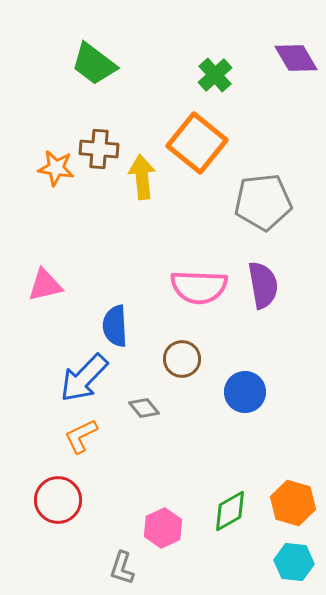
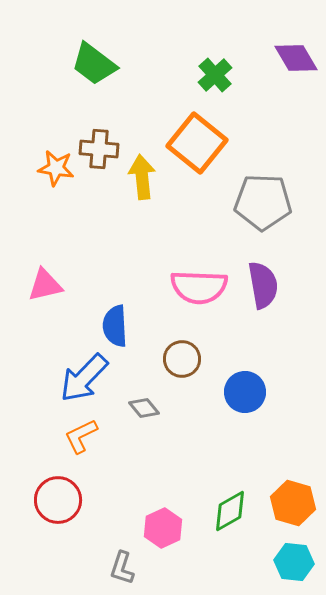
gray pentagon: rotated 8 degrees clockwise
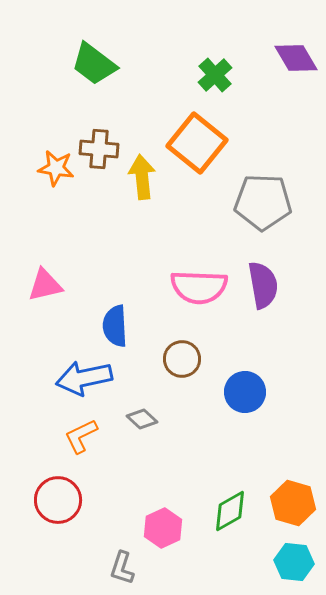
blue arrow: rotated 34 degrees clockwise
gray diamond: moved 2 px left, 11 px down; rotated 8 degrees counterclockwise
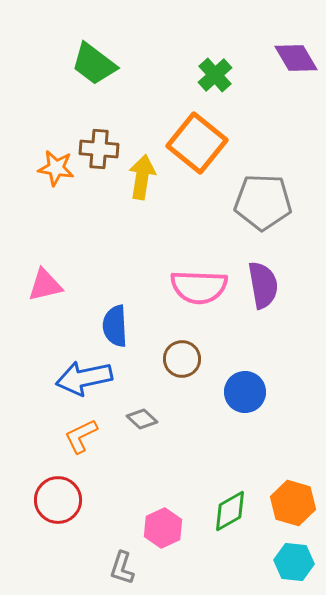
yellow arrow: rotated 15 degrees clockwise
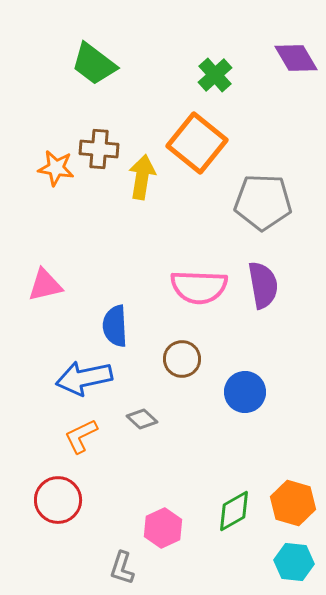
green diamond: moved 4 px right
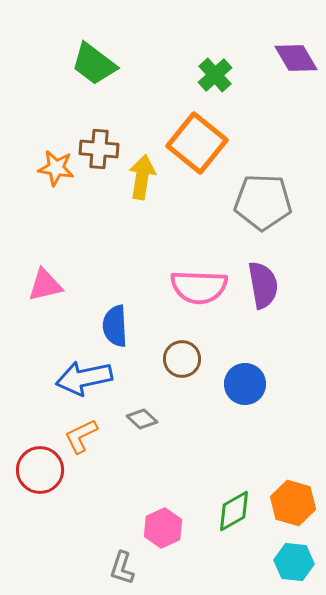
blue circle: moved 8 px up
red circle: moved 18 px left, 30 px up
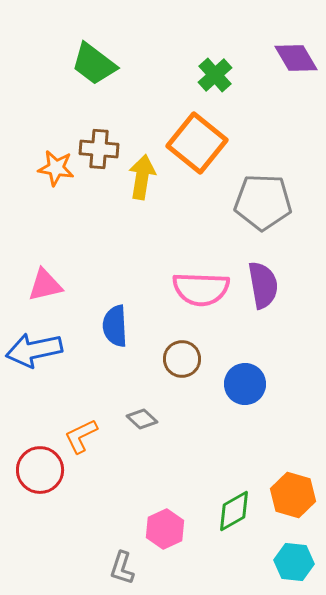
pink semicircle: moved 2 px right, 2 px down
blue arrow: moved 50 px left, 28 px up
orange hexagon: moved 8 px up
pink hexagon: moved 2 px right, 1 px down
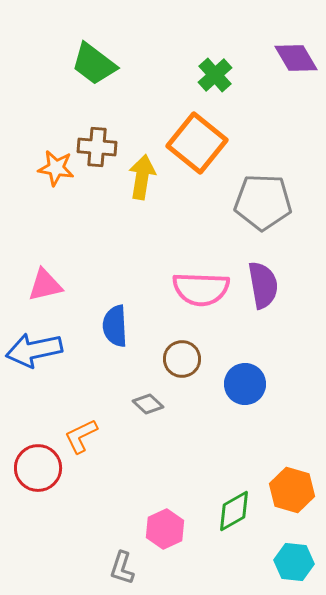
brown cross: moved 2 px left, 2 px up
gray diamond: moved 6 px right, 15 px up
red circle: moved 2 px left, 2 px up
orange hexagon: moved 1 px left, 5 px up
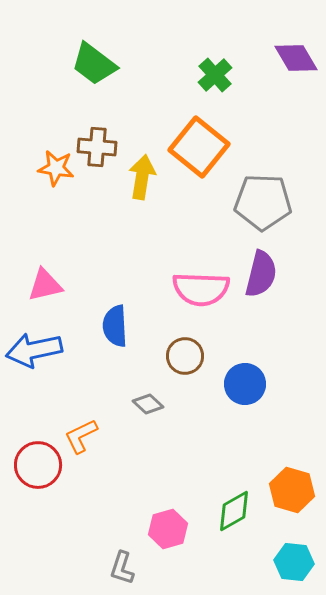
orange square: moved 2 px right, 4 px down
purple semicircle: moved 2 px left, 11 px up; rotated 24 degrees clockwise
brown circle: moved 3 px right, 3 px up
red circle: moved 3 px up
pink hexagon: moved 3 px right; rotated 9 degrees clockwise
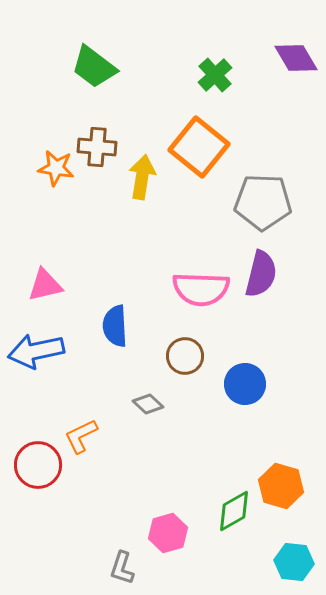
green trapezoid: moved 3 px down
blue arrow: moved 2 px right, 1 px down
orange hexagon: moved 11 px left, 4 px up
pink hexagon: moved 4 px down
